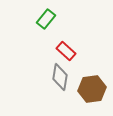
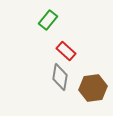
green rectangle: moved 2 px right, 1 px down
brown hexagon: moved 1 px right, 1 px up
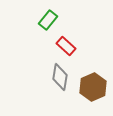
red rectangle: moved 5 px up
brown hexagon: moved 1 px up; rotated 16 degrees counterclockwise
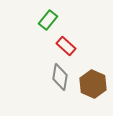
brown hexagon: moved 3 px up; rotated 12 degrees counterclockwise
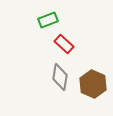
green rectangle: rotated 30 degrees clockwise
red rectangle: moved 2 px left, 2 px up
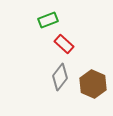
gray diamond: rotated 28 degrees clockwise
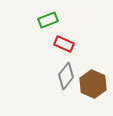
red rectangle: rotated 18 degrees counterclockwise
gray diamond: moved 6 px right, 1 px up
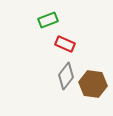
red rectangle: moved 1 px right
brown hexagon: rotated 16 degrees counterclockwise
